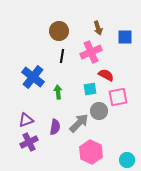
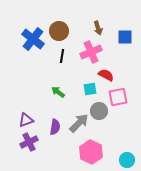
blue cross: moved 38 px up
green arrow: rotated 48 degrees counterclockwise
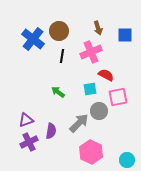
blue square: moved 2 px up
purple semicircle: moved 4 px left, 4 px down
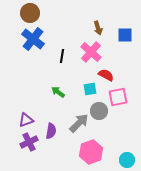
brown circle: moved 29 px left, 18 px up
pink cross: rotated 25 degrees counterclockwise
pink hexagon: rotated 15 degrees clockwise
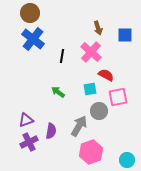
gray arrow: moved 3 px down; rotated 15 degrees counterclockwise
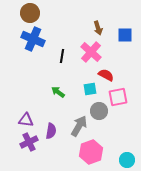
blue cross: rotated 15 degrees counterclockwise
purple triangle: rotated 28 degrees clockwise
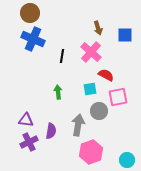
green arrow: rotated 48 degrees clockwise
gray arrow: moved 1 px left, 1 px up; rotated 20 degrees counterclockwise
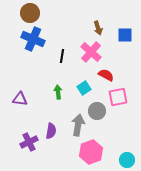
cyan square: moved 6 px left, 1 px up; rotated 24 degrees counterclockwise
gray circle: moved 2 px left
purple triangle: moved 6 px left, 21 px up
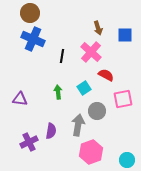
pink square: moved 5 px right, 2 px down
